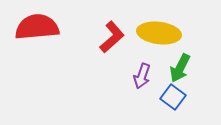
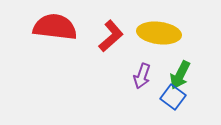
red semicircle: moved 18 px right; rotated 12 degrees clockwise
red L-shape: moved 1 px left, 1 px up
green arrow: moved 7 px down
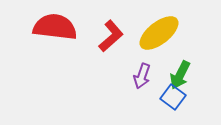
yellow ellipse: rotated 45 degrees counterclockwise
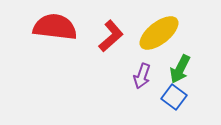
green arrow: moved 6 px up
blue square: moved 1 px right
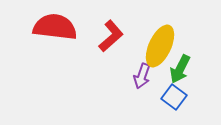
yellow ellipse: moved 1 px right, 13 px down; rotated 27 degrees counterclockwise
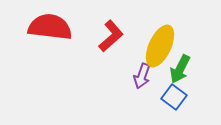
red semicircle: moved 5 px left
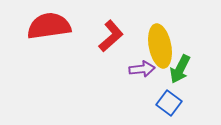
red semicircle: moved 1 px left, 1 px up; rotated 15 degrees counterclockwise
yellow ellipse: rotated 36 degrees counterclockwise
purple arrow: moved 7 px up; rotated 115 degrees counterclockwise
blue square: moved 5 px left, 6 px down
